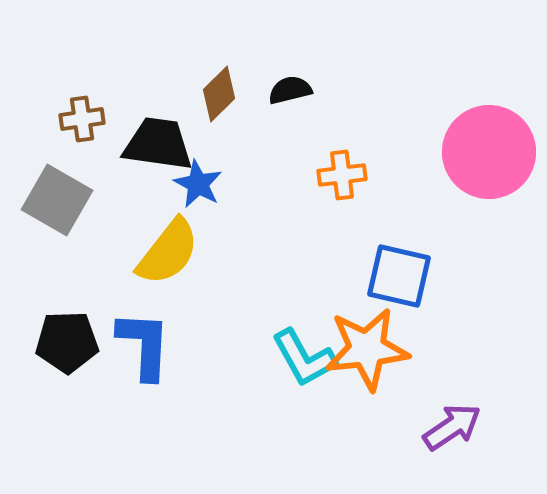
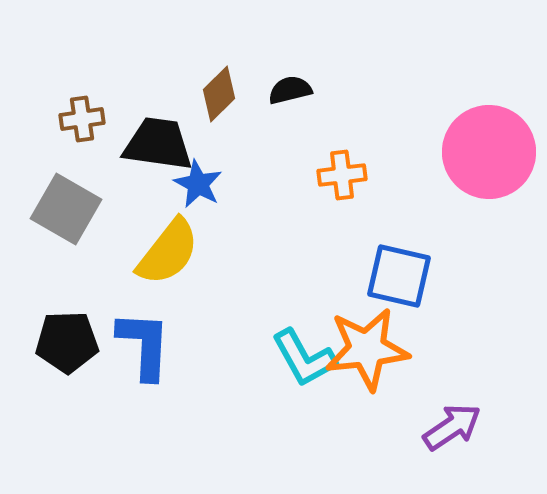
gray square: moved 9 px right, 9 px down
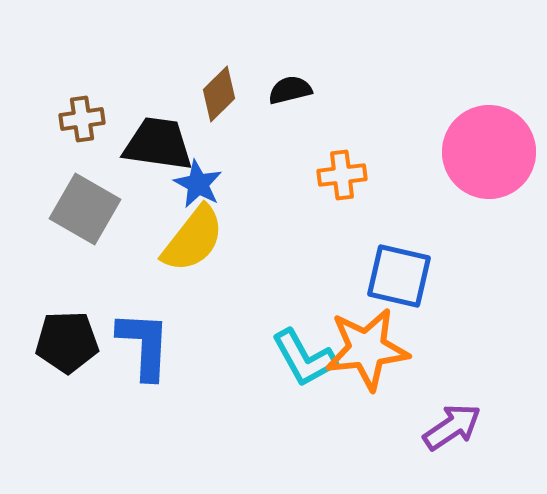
gray square: moved 19 px right
yellow semicircle: moved 25 px right, 13 px up
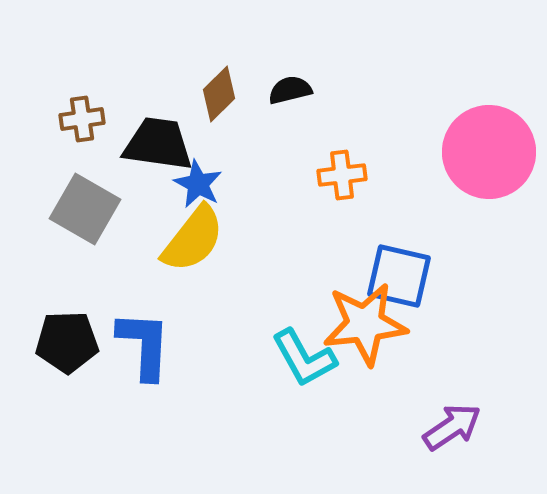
orange star: moved 2 px left, 25 px up
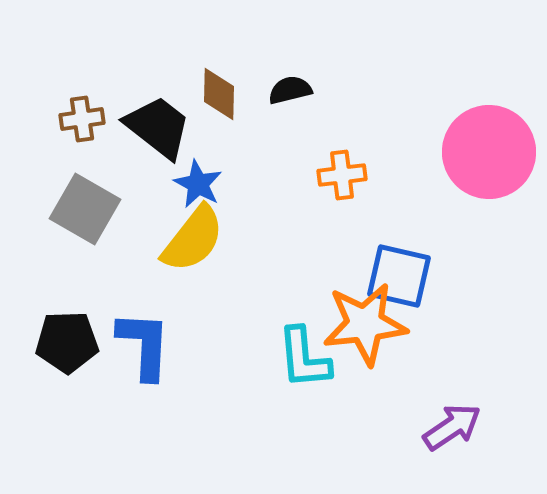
brown diamond: rotated 44 degrees counterclockwise
black trapezoid: moved 17 px up; rotated 30 degrees clockwise
cyan L-shape: rotated 24 degrees clockwise
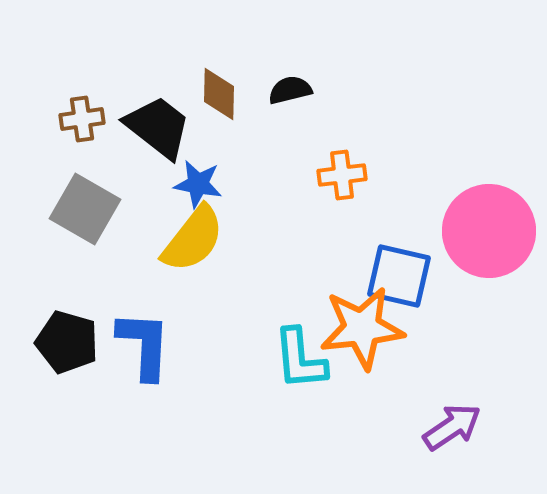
pink circle: moved 79 px down
blue star: rotated 18 degrees counterclockwise
orange star: moved 3 px left, 4 px down
black pentagon: rotated 18 degrees clockwise
cyan L-shape: moved 4 px left, 1 px down
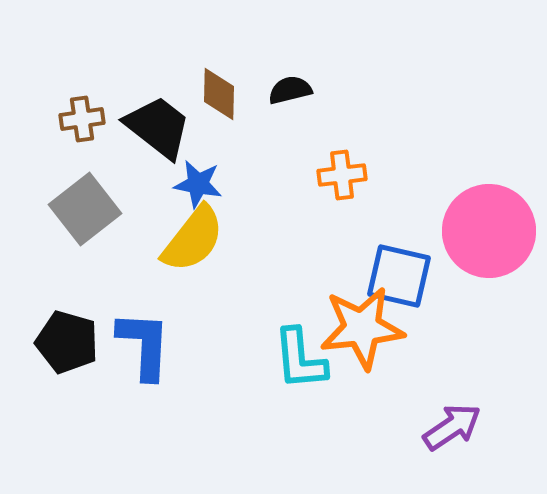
gray square: rotated 22 degrees clockwise
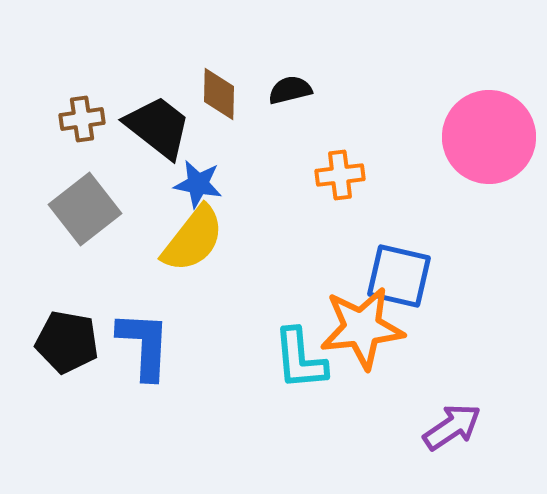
orange cross: moved 2 px left
pink circle: moved 94 px up
black pentagon: rotated 6 degrees counterclockwise
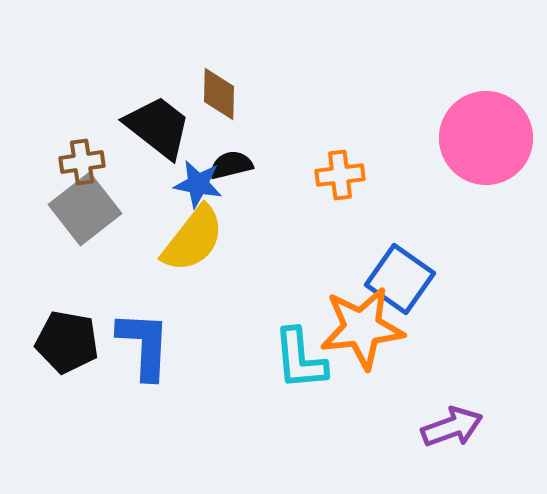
black semicircle: moved 59 px left, 75 px down
brown cross: moved 43 px down
pink circle: moved 3 px left, 1 px down
blue square: moved 1 px right, 3 px down; rotated 22 degrees clockwise
purple arrow: rotated 14 degrees clockwise
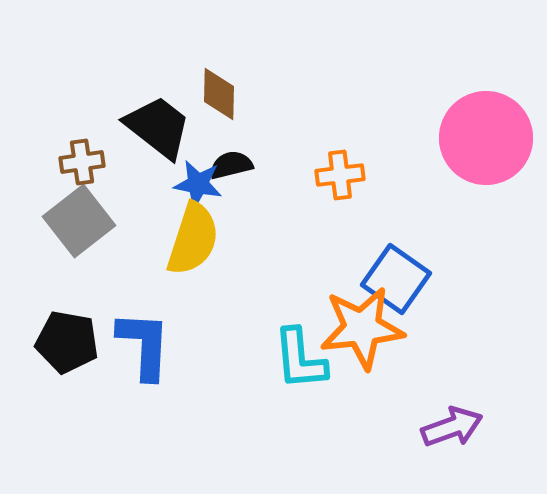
gray square: moved 6 px left, 12 px down
yellow semicircle: rotated 20 degrees counterclockwise
blue square: moved 4 px left
